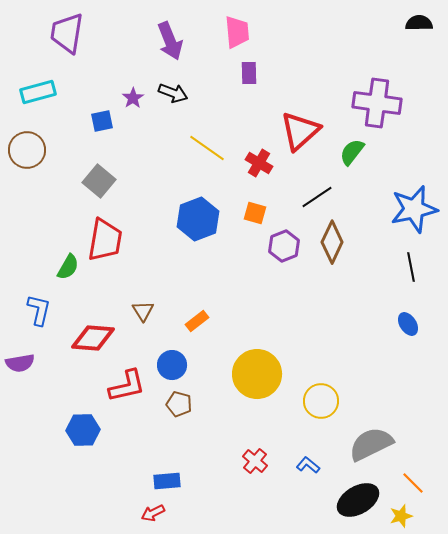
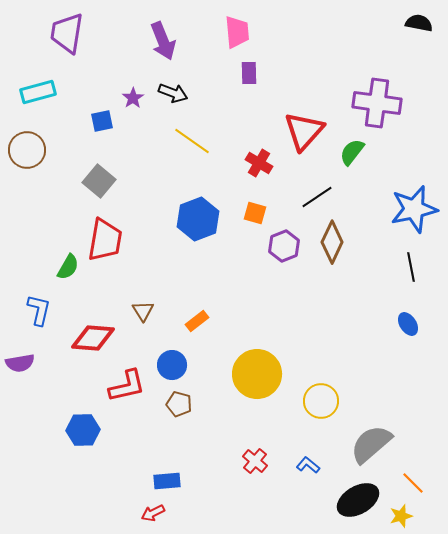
black semicircle at (419, 23): rotated 12 degrees clockwise
purple arrow at (170, 41): moved 7 px left
red triangle at (300, 131): moved 4 px right; rotated 6 degrees counterclockwise
yellow line at (207, 148): moved 15 px left, 7 px up
gray semicircle at (371, 444): rotated 15 degrees counterclockwise
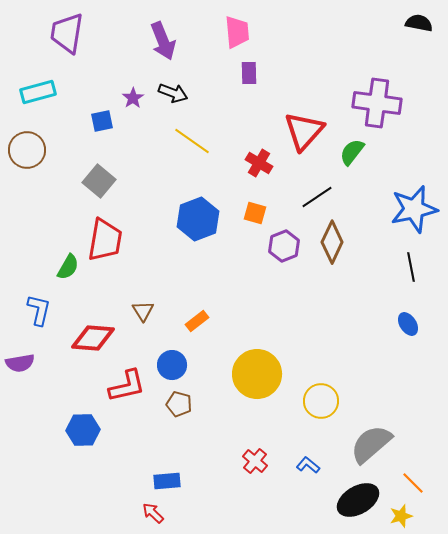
red arrow at (153, 513): rotated 70 degrees clockwise
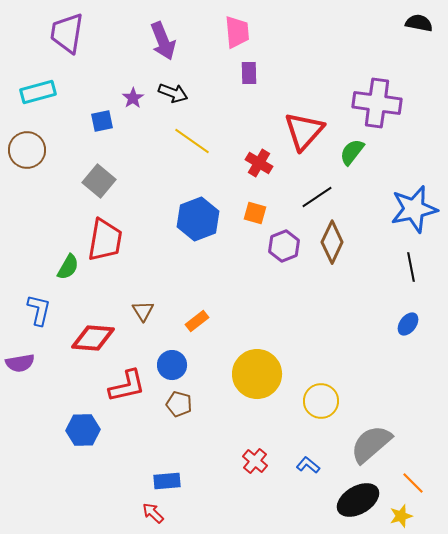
blue ellipse at (408, 324): rotated 70 degrees clockwise
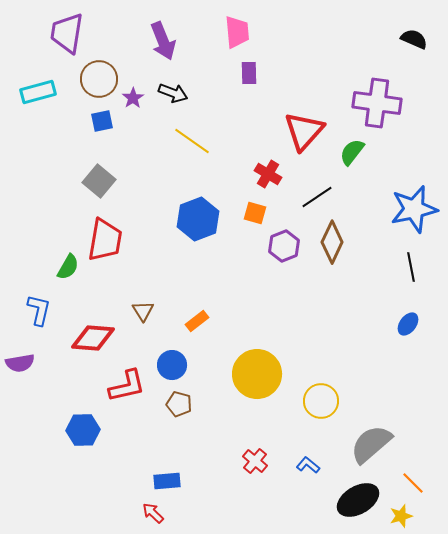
black semicircle at (419, 23): moved 5 px left, 16 px down; rotated 12 degrees clockwise
brown circle at (27, 150): moved 72 px right, 71 px up
red cross at (259, 163): moved 9 px right, 11 px down
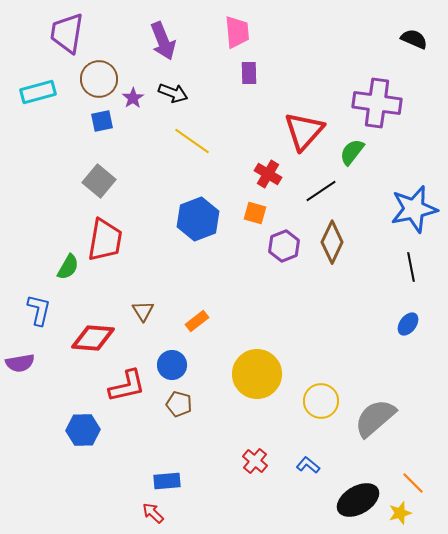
black line at (317, 197): moved 4 px right, 6 px up
gray semicircle at (371, 444): moved 4 px right, 26 px up
yellow star at (401, 516): moved 1 px left, 3 px up
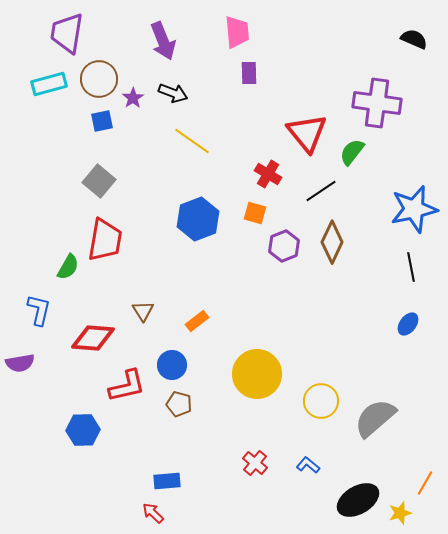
cyan rectangle at (38, 92): moved 11 px right, 8 px up
red triangle at (304, 131): moved 3 px right, 2 px down; rotated 21 degrees counterclockwise
red cross at (255, 461): moved 2 px down
orange line at (413, 483): moved 12 px right; rotated 75 degrees clockwise
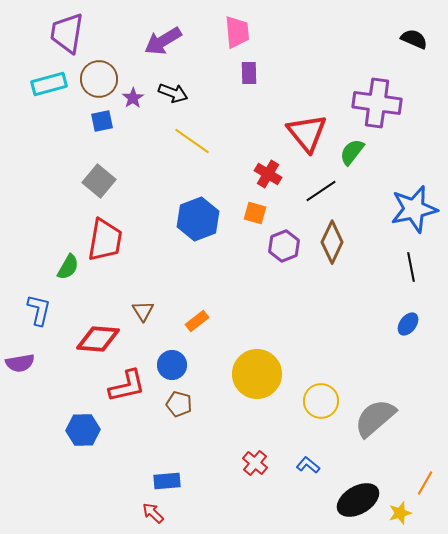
purple arrow at (163, 41): rotated 81 degrees clockwise
red diamond at (93, 338): moved 5 px right, 1 px down
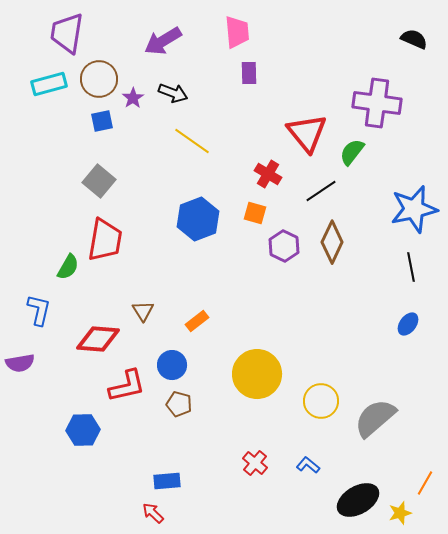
purple hexagon at (284, 246): rotated 12 degrees counterclockwise
